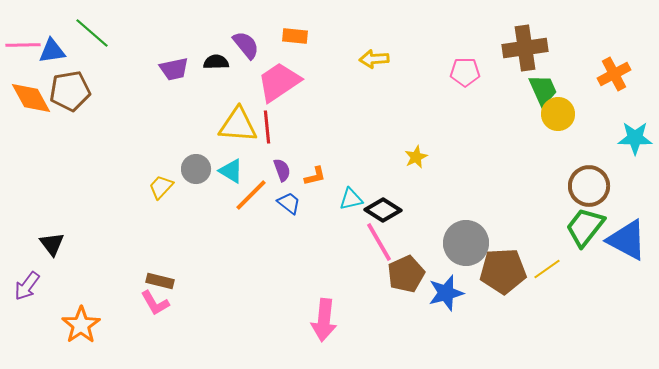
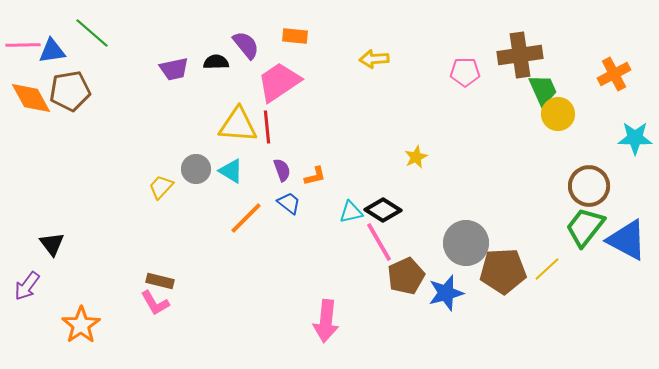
brown cross at (525, 48): moved 5 px left, 7 px down
orange line at (251, 195): moved 5 px left, 23 px down
cyan triangle at (351, 199): moved 13 px down
yellow line at (547, 269): rotated 8 degrees counterclockwise
brown pentagon at (406, 274): moved 2 px down
pink arrow at (324, 320): moved 2 px right, 1 px down
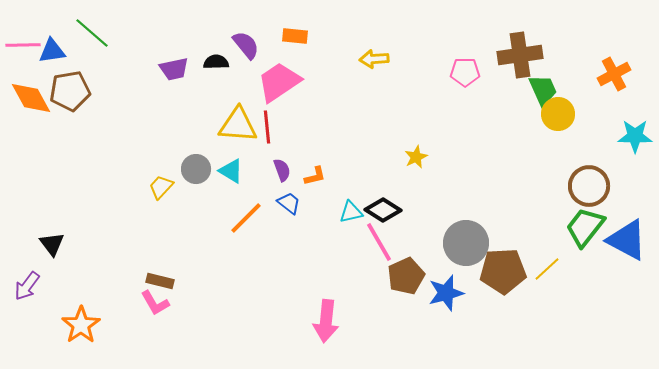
cyan star at (635, 138): moved 2 px up
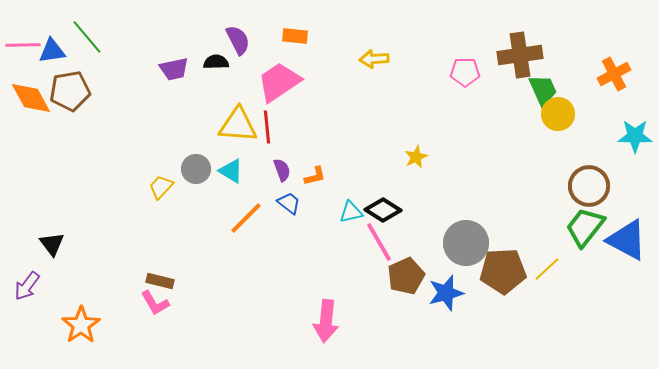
green line at (92, 33): moved 5 px left, 4 px down; rotated 9 degrees clockwise
purple semicircle at (246, 45): moved 8 px left, 5 px up; rotated 12 degrees clockwise
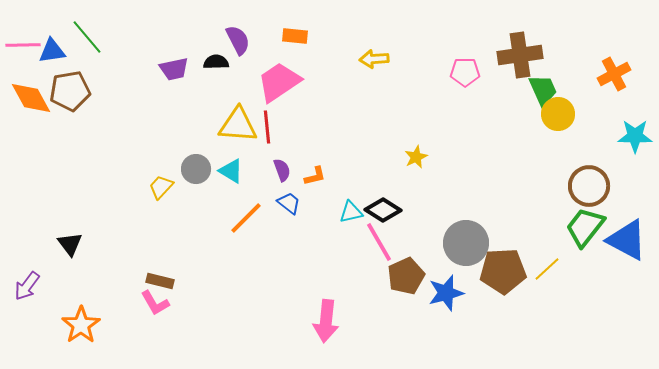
black triangle at (52, 244): moved 18 px right
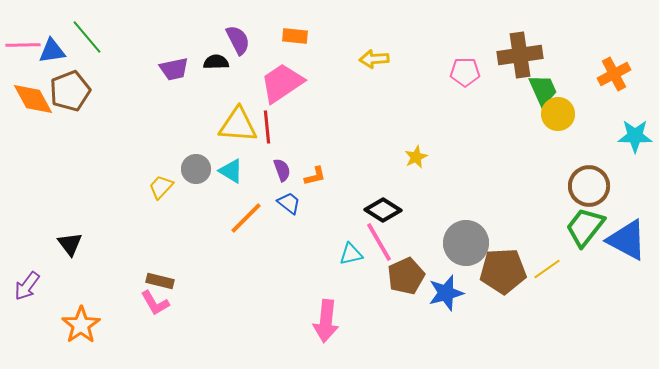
pink trapezoid at (279, 82): moved 3 px right, 1 px down
brown pentagon at (70, 91): rotated 12 degrees counterclockwise
orange diamond at (31, 98): moved 2 px right, 1 px down
cyan triangle at (351, 212): moved 42 px down
yellow line at (547, 269): rotated 8 degrees clockwise
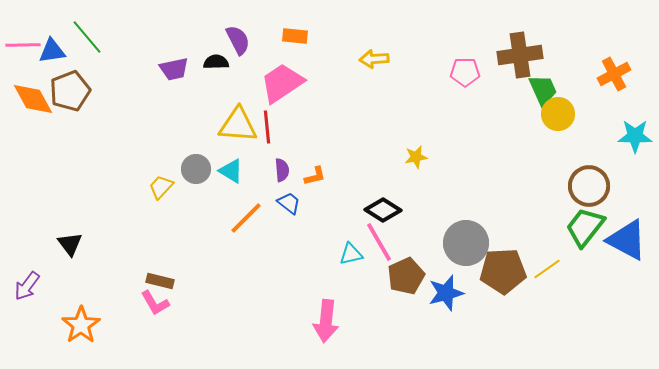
yellow star at (416, 157): rotated 15 degrees clockwise
purple semicircle at (282, 170): rotated 15 degrees clockwise
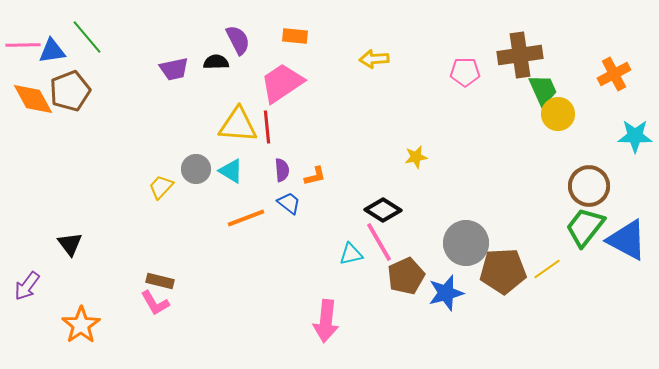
orange line at (246, 218): rotated 24 degrees clockwise
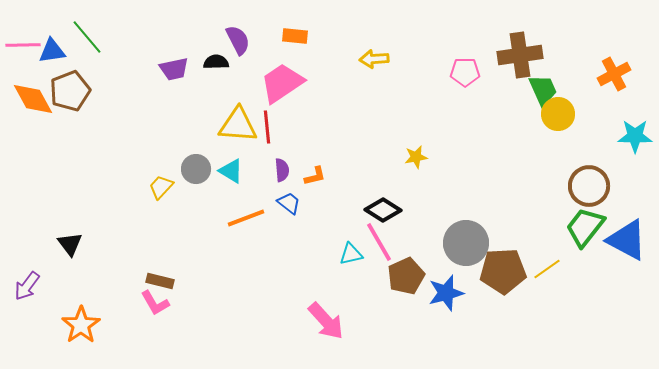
pink arrow at (326, 321): rotated 48 degrees counterclockwise
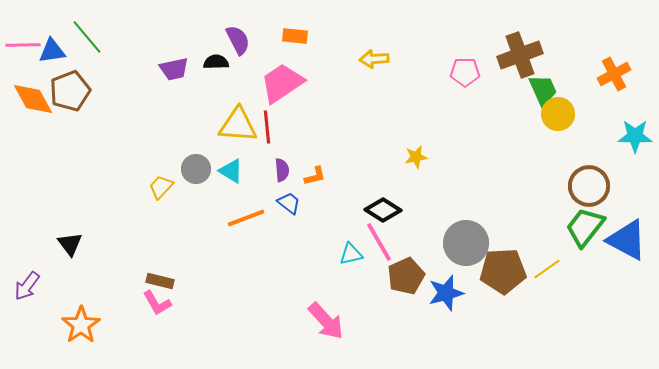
brown cross at (520, 55): rotated 12 degrees counterclockwise
pink L-shape at (155, 303): moved 2 px right
